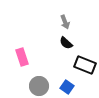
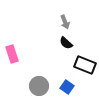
pink rectangle: moved 10 px left, 3 px up
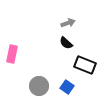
gray arrow: moved 3 px right, 1 px down; rotated 88 degrees counterclockwise
pink rectangle: rotated 30 degrees clockwise
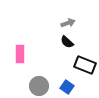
black semicircle: moved 1 px right, 1 px up
pink rectangle: moved 8 px right; rotated 12 degrees counterclockwise
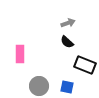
blue square: rotated 24 degrees counterclockwise
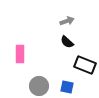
gray arrow: moved 1 px left, 2 px up
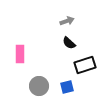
black semicircle: moved 2 px right, 1 px down
black rectangle: rotated 40 degrees counterclockwise
blue square: rotated 24 degrees counterclockwise
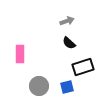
black rectangle: moved 2 px left, 2 px down
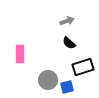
gray circle: moved 9 px right, 6 px up
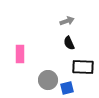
black semicircle: rotated 24 degrees clockwise
black rectangle: rotated 20 degrees clockwise
blue square: moved 1 px down
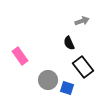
gray arrow: moved 15 px right
pink rectangle: moved 2 px down; rotated 36 degrees counterclockwise
black rectangle: rotated 50 degrees clockwise
blue square: rotated 32 degrees clockwise
